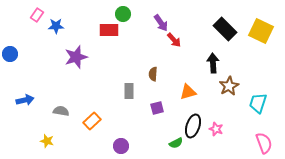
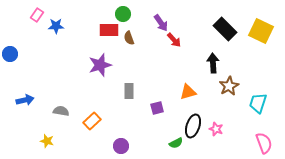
purple star: moved 24 px right, 8 px down
brown semicircle: moved 24 px left, 36 px up; rotated 24 degrees counterclockwise
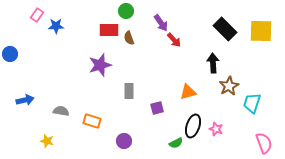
green circle: moved 3 px right, 3 px up
yellow square: rotated 25 degrees counterclockwise
cyan trapezoid: moved 6 px left
orange rectangle: rotated 60 degrees clockwise
purple circle: moved 3 px right, 5 px up
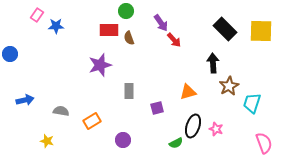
orange rectangle: rotated 48 degrees counterclockwise
purple circle: moved 1 px left, 1 px up
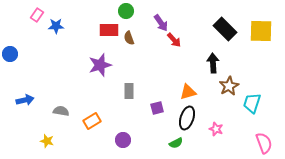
black ellipse: moved 6 px left, 8 px up
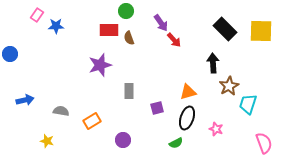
cyan trapezoid: moved 4 px left, 1 px down
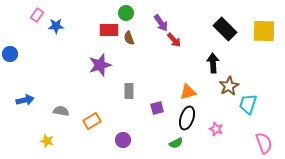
green circle: moved 2 px down
yellow square: moved 3 px right
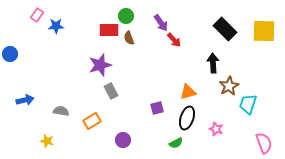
green circle: moved 3 px down
gray rectangle: moved 18 px left; rotated 28 degrees counterclockwise
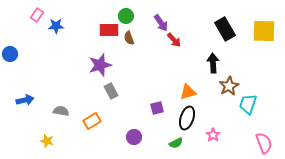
black rectangle: rotated 15 degrees clockwise
pink star: moved 3 px left, 6 px down; rotated 16 degrees clockwise
purple circle: moved 11 px right, 3 px up
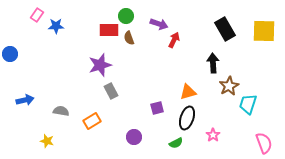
purple arrow: moved 2 px left, 1 px down; rotated 36 degrees counterclockwise
red arrow: rotated 112 degrees counterclockwise
